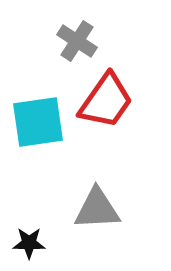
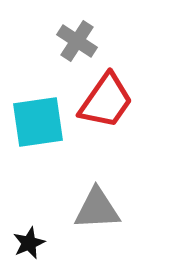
black star: rotated 24 degrees counterclockwise
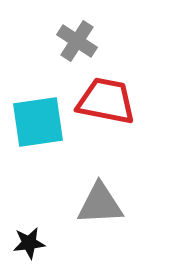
red trapezoid: rotated 114 degrees counterclockwise
gray triangle: moved 3 px right, 5 px up
black star: rotated 16 degrees clockwise
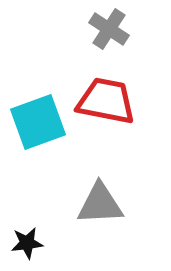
gray cross: moved 32 px right, 12 px up
cyan square: rotated 12 degrees counterclockwise
black star: moved 2 px left
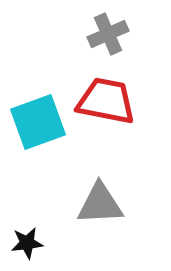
gray cross: moved 1 px left, 5 px down; rotated 33 degrees clockwise
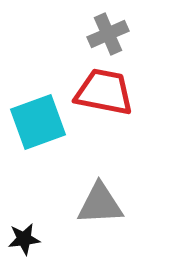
red trapezoid: moved 2 px left, 9 px up
black star: moved 3 px left, 4 px up
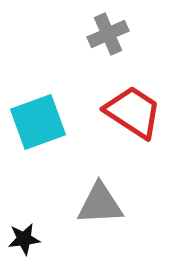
red trapezoid: moved 29 px right, 20 px down; rotated 22 degrees clockwise
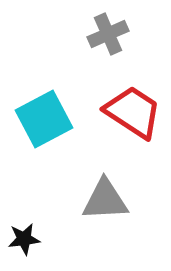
cyan square: moved 6 px right, 3 px up; rotated 8 degrees counterclockwise
gray triangle: moved 5 px right, 4 px up
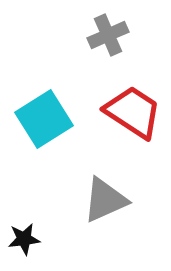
gray cross: moved 1 px down
cyan square: rotated 4 degrees counterclockwise
gray triangle: rotated 21 degrees counterclockwise
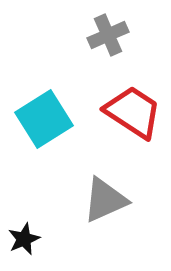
black star: rotated 16 degrees counterclockwise
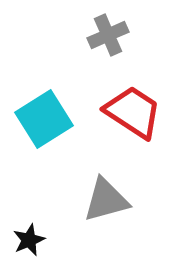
gray triangle: moved 1 px right; rotated 9 degrees clockwise
black star: moved 5 px right, 1 px down
